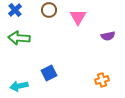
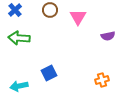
brown circle: moved 1 px right
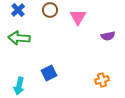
blue cross: moved 3 px right
cyan arrow: rotated 66 degrees counterclockwise
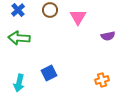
cyan arrow: moved 3 px up
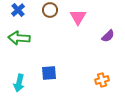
purple semicircle: rotated 32 degrees counterclockwise
blue square: rotated 21 degrees clockwise
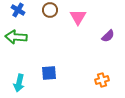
blue cross: rotated 16 degrees counterclockwise
green arrow: moved 3 px left, 1 px up
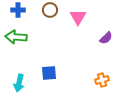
blue cross: rotated 32 degrees counterclockwise
purple semicircle: moved 2 px left, 2 px down
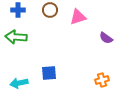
pink triangle: rotated 42 degrees clockwise
purple semicircle: rotated 80 degrees clockwise
cyan arrow: rotated 66 degrees clockwise
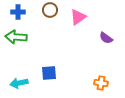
blue cross: moved 2 px down
pink triangle: rotated 18 degrees counterclockwise
orange cross: moved 1 px left, 3 px down; rotated 24 degrees clockwise
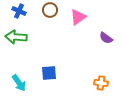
blue cross: moved 1 px right, 1 px up; rotated 24 degrees clockwise
cyan arrow: rotated 114 degrees counterclockwise
